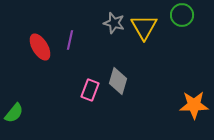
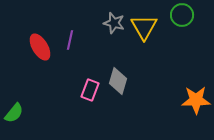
orange star: moved 2 px right, 5 px up
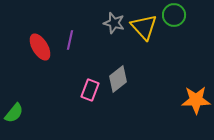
green circle: moved 8 px left
yellow triangle: rotated 12 degrees counterclockwise
gray diamond: moved 2 px up; rotated 36 degrees clockwise
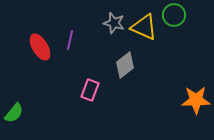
yellow triangle: rotated 24 degrees counterclockwise
gray diamond: moved 7 px right, 14 px up
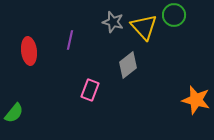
gray star: moved 1 px left, 1 px up
yellow triangle: rotated 24 degrees clockwise
red ellipse: moved 11 px left, 4 px down; rotated 24 degrees clockwise
gray diamond: moved 3 px right
orange star: rotated 16 degrees clockwise
